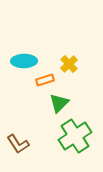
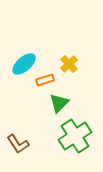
cyan ellipse: moved 3 px down; rotated 40 degrees counterclockwise
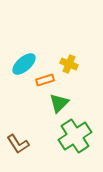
yellow cross: rotated 24 degrees counterclockwise
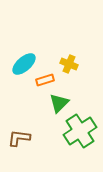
green cross: moved 5 px right, 5 px up
brown L-shape: moved 1 px right, 6 px up; rotated 130 degrees clockwise
